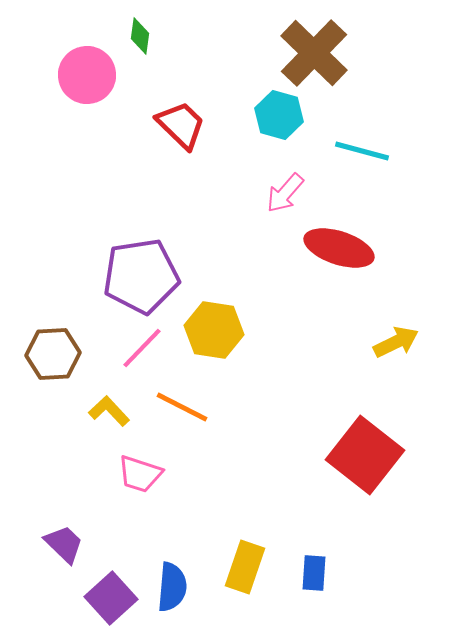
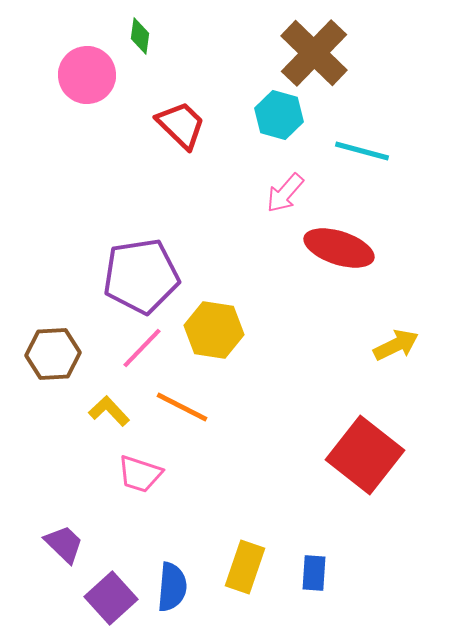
yellow arrow: moved 3 px down
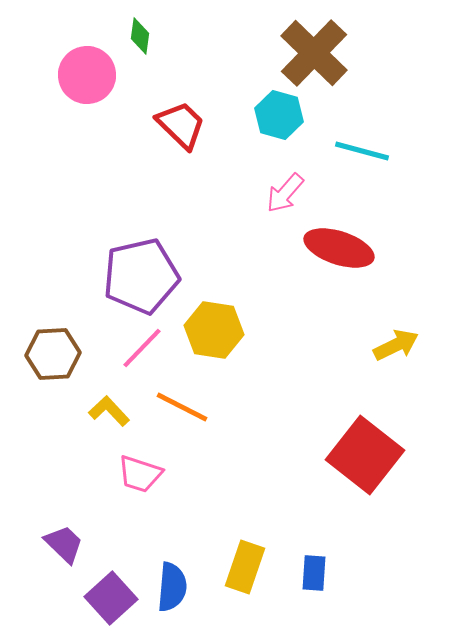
purple pentagon: rotated 4 degrees counterclockwise
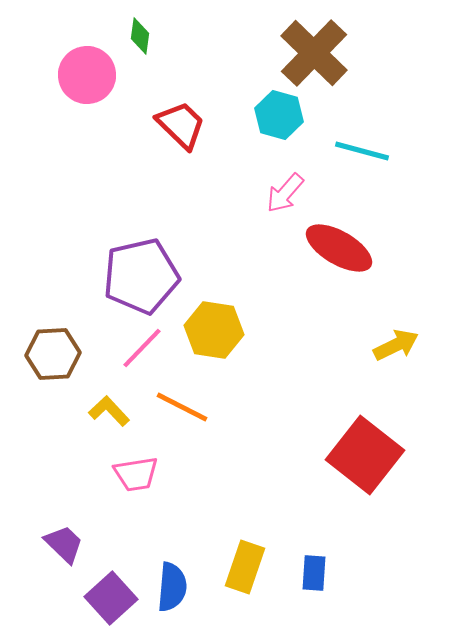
red ellipse: rotated 12 degrees clockwise
pink trapezoid: moved 4 px left; rotated 27 degrees counterclockwise
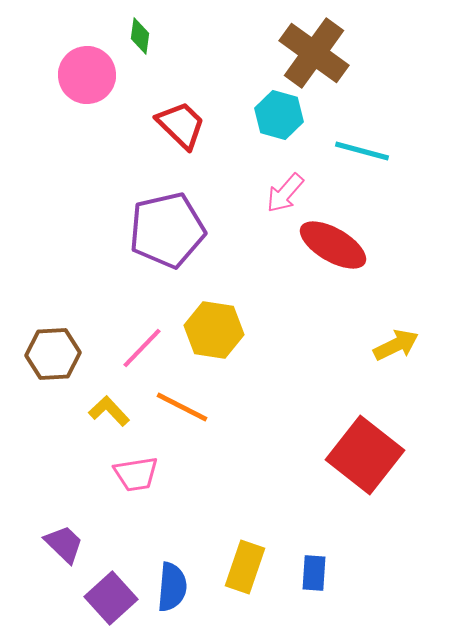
brown cross: rotated 8 degrees counterclockwise
red ellipse: moved 6 px left, 3 px up
purple pentagon: moved 26 px right, 46 px up
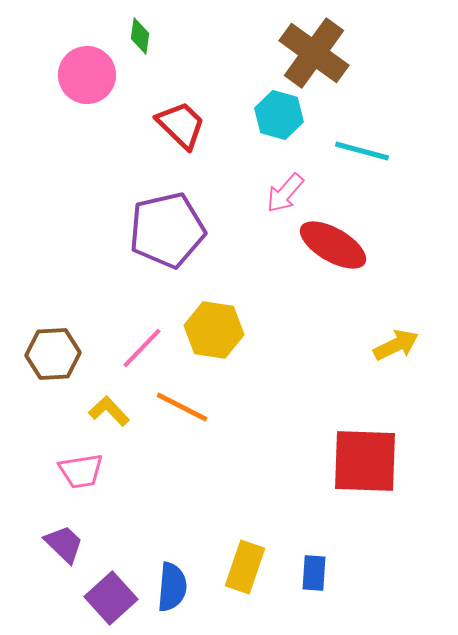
red square: moved 6 px down; rotated 36 degrees counterclockwise
pink trapezoid: moved 55 px left, 3 px up
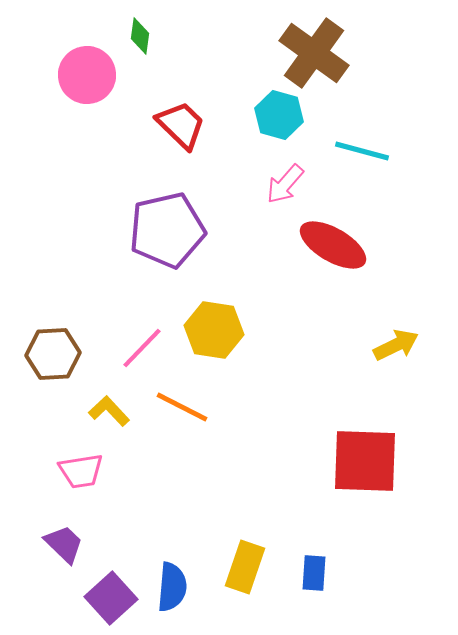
pink arrow: moved 9 px up
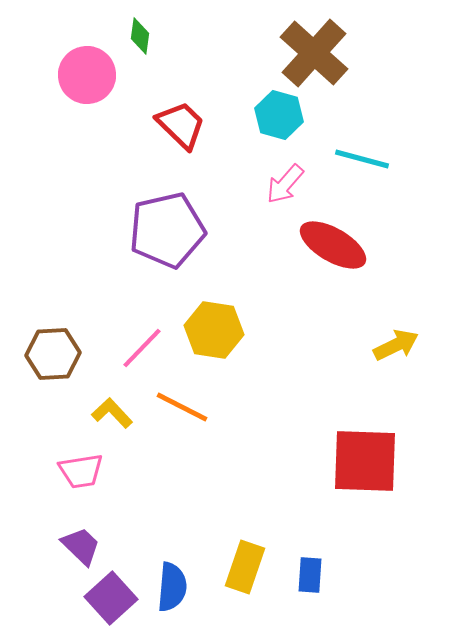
brown cross: rotated 6 degrees clockwise
cyan line: moved 8 px down
yellow L-shape: moved 3 px right, 2 px down
purple trapezoid: moved 17 px right, 2 px down
blue rectangle: moved 4 px left, 2 px down
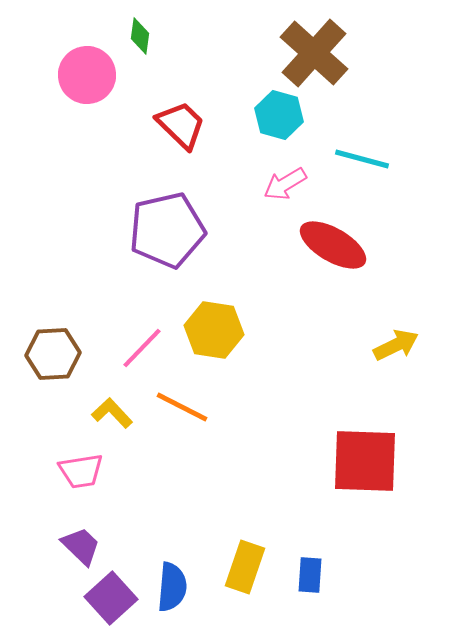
pink arrow: rotated 18 degrees clockwise
